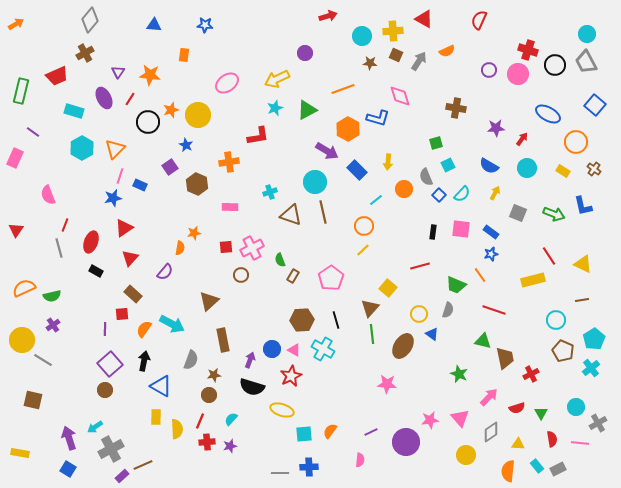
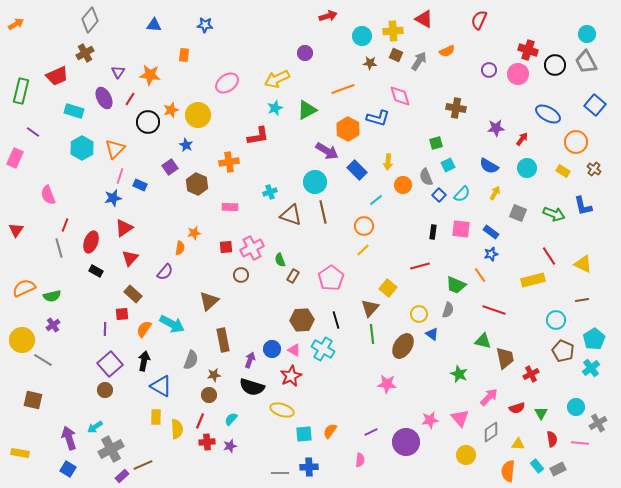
orange circle at (404, 189): moved 1 px left, 4 px up
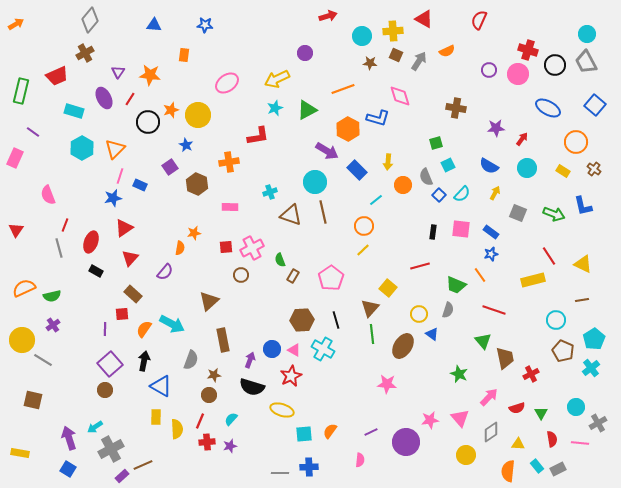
blue ellipse at (548, 114): moved 6 px up
green triangle at (483, 341): rotated 36 degrees clockwise
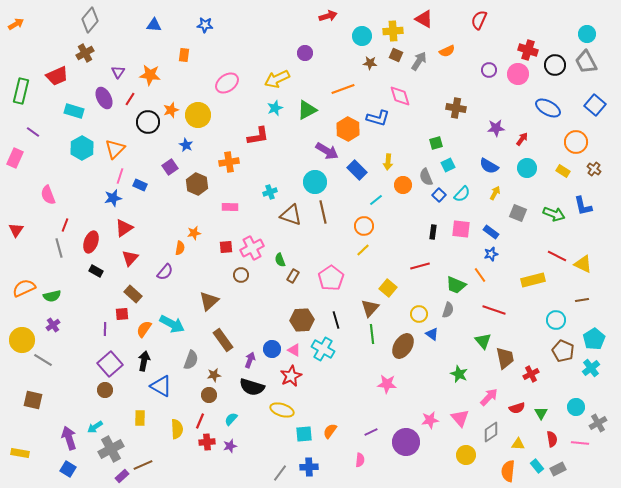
red line at (549, 256): moved 8 px right; rotated 30 degrees counterclockwise
brown rectangle at (223, 340): rotated 25 degrees counterclockwise
yellow rectangle at (156, 417): moved 16 px left, 1 px down
gray line at (280, 473): rotated 54 degrees counterclockwise
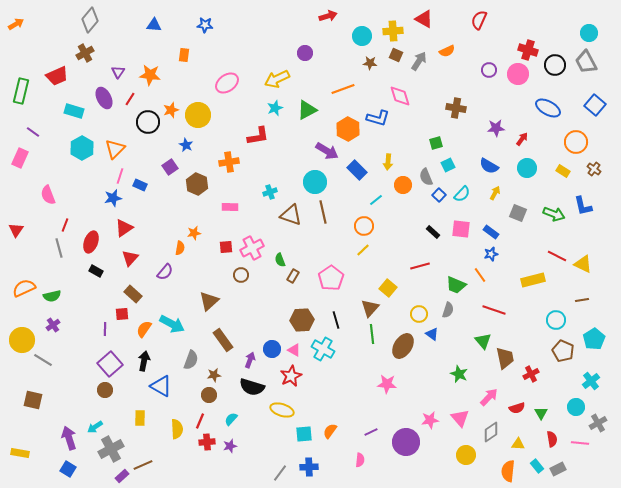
cyan circle at (587, 34): moved 2 px right, 1 px up
pink rectangle at (15, 158): moved 5 px right
black rectangle at (433, 232): rotated 56 degrees counterclockwise
cyan cross at (591, 368): moved 13 px down
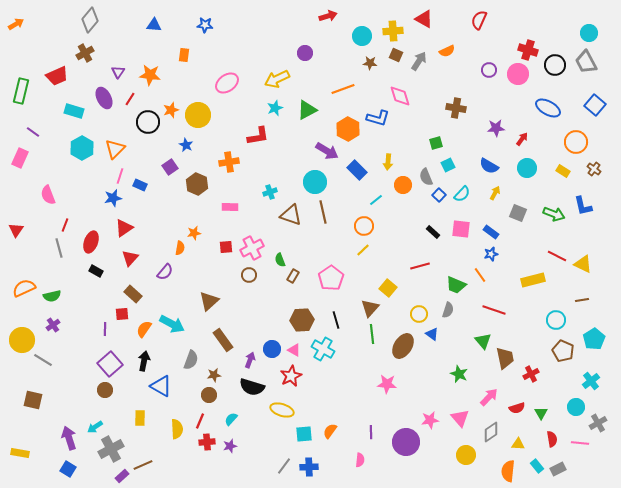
brown circle at (241, 275): moved 8 px right
purple line at (371, 432): rotated 64 degrees counterclockwise
gray line at (280, 473): moved 4 px right, 7 px up
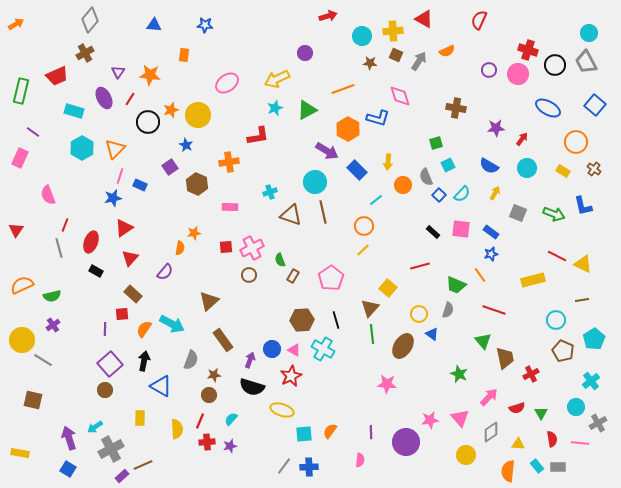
orange semicircle at (24, 288): moved 2 px left, 3 px up
gray rectangle at (558, 469): moved 2 px up; rotated 28 degrees clockwise
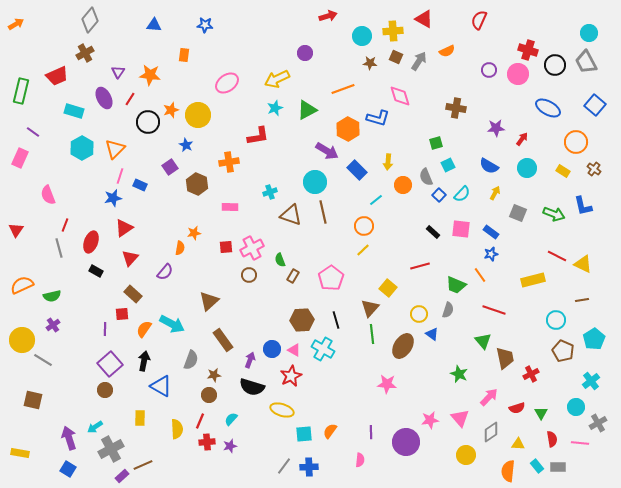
brown square at (396, 55): moved 2 px down
